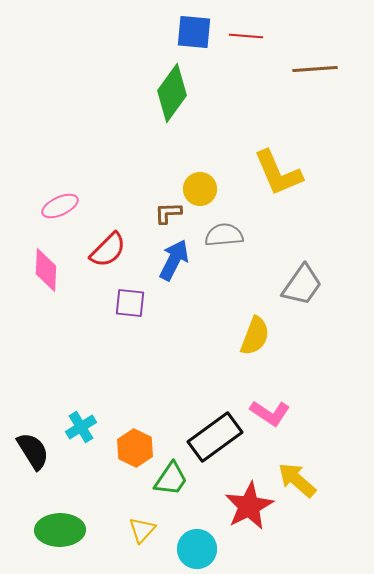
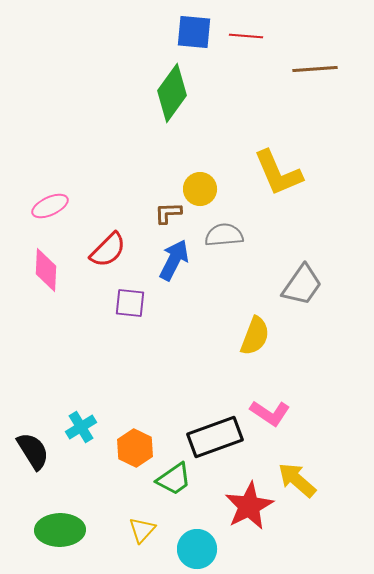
pink ellipse: moved 10 px left
black rectangle: rotated 16 degrees clockwise
green trapezoid: moved 3 px right; rotated 21 degrees clockwise
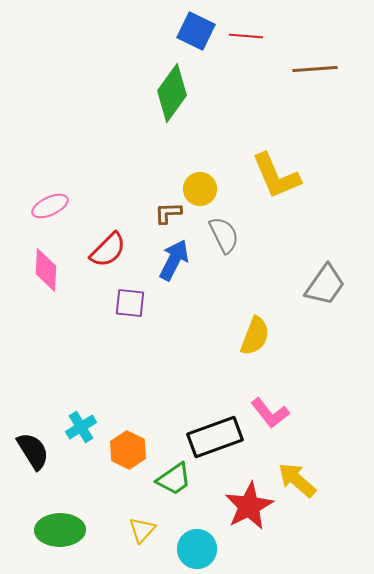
blue square: moved 2 px right, 1 px up; rotated 21 degrees clockwise
yellow L-shape: moved 2 px left, 3 px down
gray semicircle: rotated 69 degrees clockwise
gray trapezoid: moved 23 px right
pink L-shape: rotated 18 degrees clockwise
orange hexagon: moved 7 px left, 2 px down
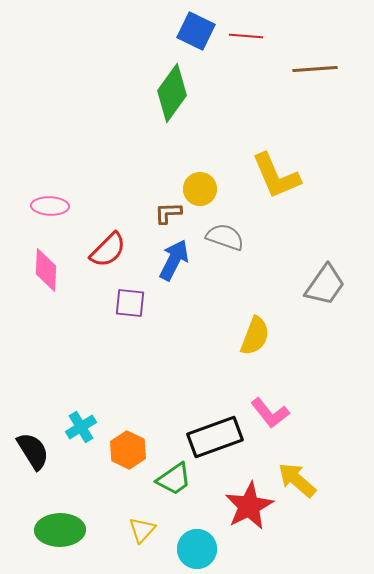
pink ellipse: rotated 27 degrees clockwise
gray semicircle: moved 1 px right, 2 px down; rotated 45 degrees counterclockwise
